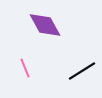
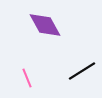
pink line: moved 2 px right, 10 px down
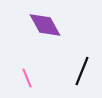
black line: rotated 36 degrees counterclockwise
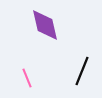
purple diamond: rotated 16 degrees clockwise
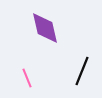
purple diamond: moved 3 px down
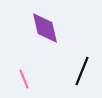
pink line: moved 3 px left, 1 px down
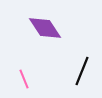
purple diamond: rotated 20 degrees counterclockwise
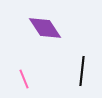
black line: rotated 16 degrees counterclockwise
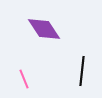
purple diamond: moved 1 px left, 1 px down
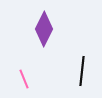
purple diamond: rotated 60 degrees clockwise
